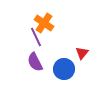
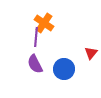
purple line: rotated 30 degrees clockwise
red triangle: moved 9 px right
purple semicircle: moved 2 px down
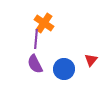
purple line: moved 2 px down
red triangle: moved 7 px down
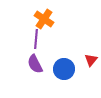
orange cross: moved 4 px up
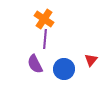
purple line: moved 9 px right
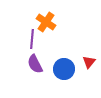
orange cross: moved 2 px right, 3 px down
purple line: moved 13 px left
red triangle: moved 2 px left, 2 px down
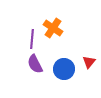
orange cross: moved 7 px right, 6 px down
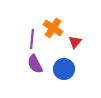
red triangle: moved 14 px left, 20 px up
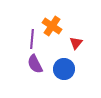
orange cross: moved 1 px left, 2 px up
red triangle: moved 1 px right, 1 px down
